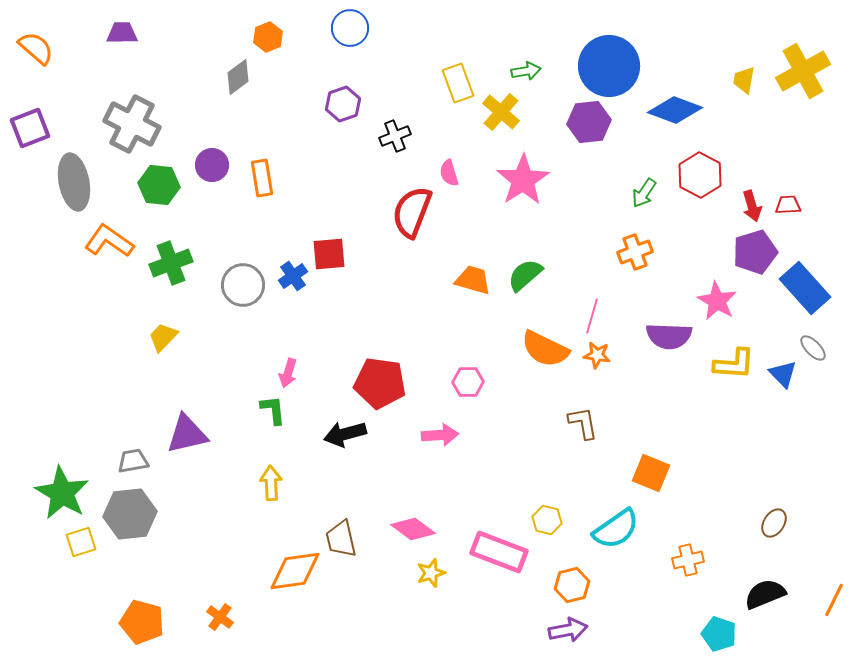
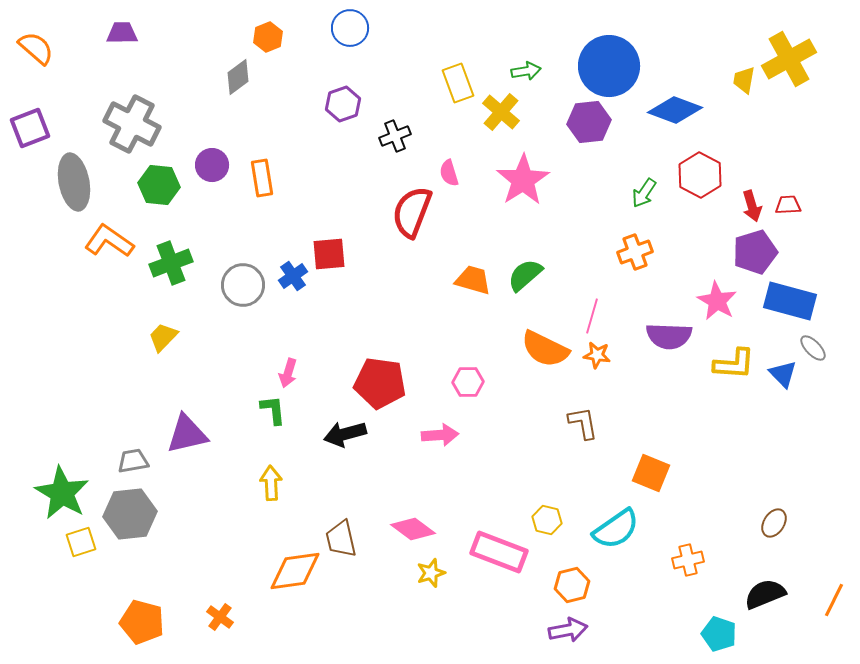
yellow cross at (803, 71): moved 14 px left, 12 px up
blue rectangle at (805, 288): moved 15 px left, 13 px down; rotated 33 degrees counterclockwise
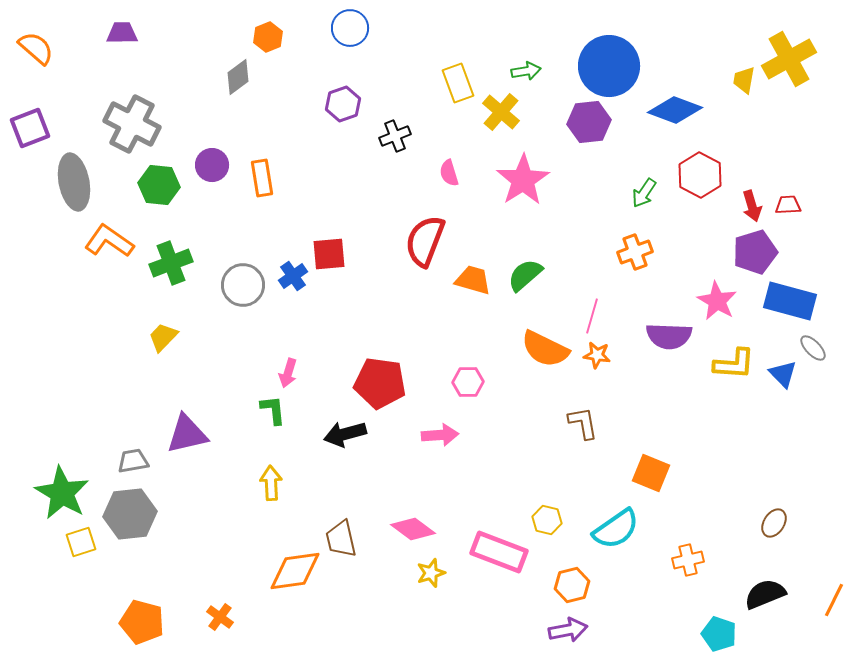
red semicircle at (412, 212): moved 13 px right, 29 px down
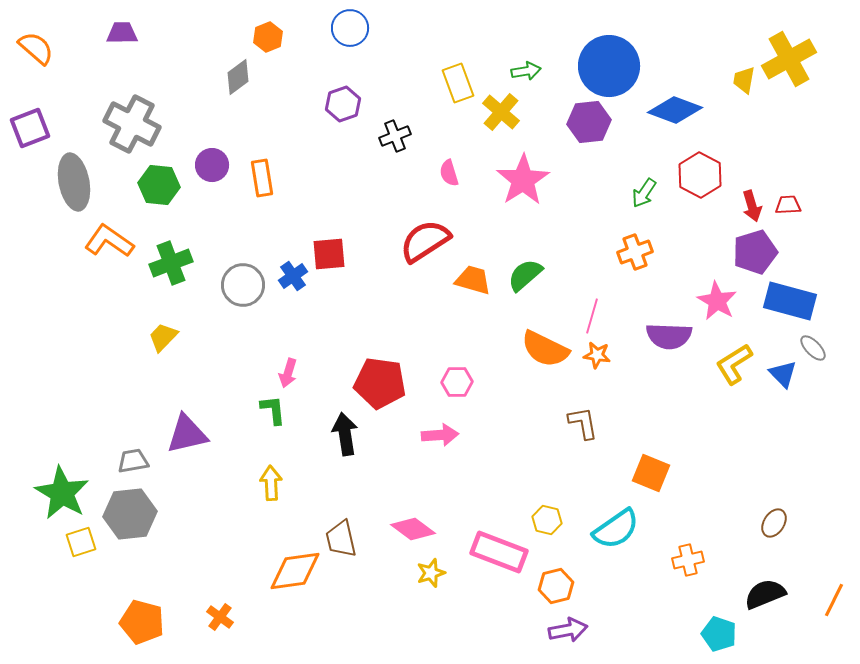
red semicircle at (425, 241): rotated 36 degrees clockwise
yellow L-shape at (734, 364): rotated 144 degrees clockwise
pink hexagon at (468, 382): moved 11 px left
black arrow at (345, 434): rotated 96 degrees clockwise
orange hexagon at (572, 585): moved 16 px left, 1 px down
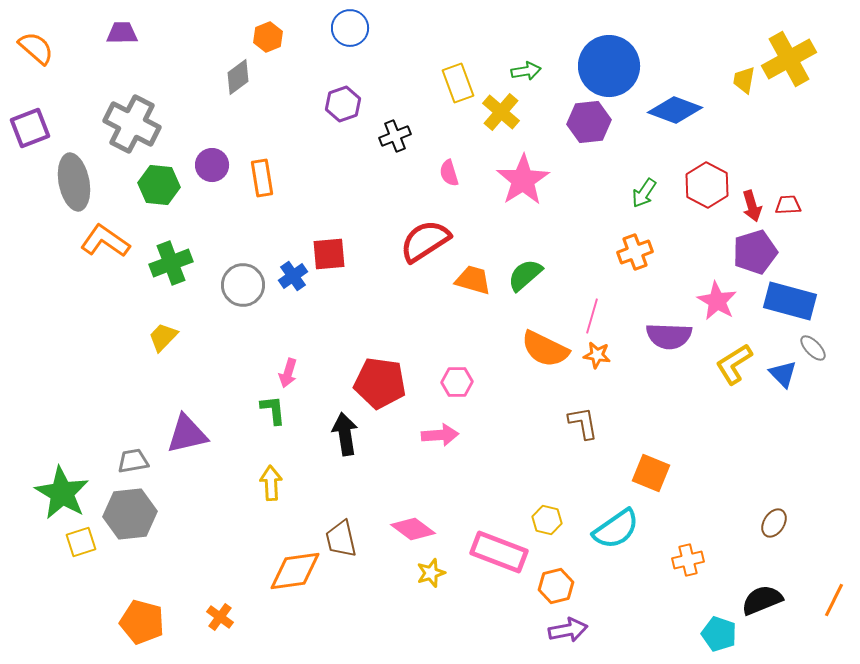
red hexagon at (700, 175): moved 7 px right, 10 px down
orange L-shape at (109, 241): moved 4 px left
black semicircle at (765, 594): moved 3 px left, 6 px down
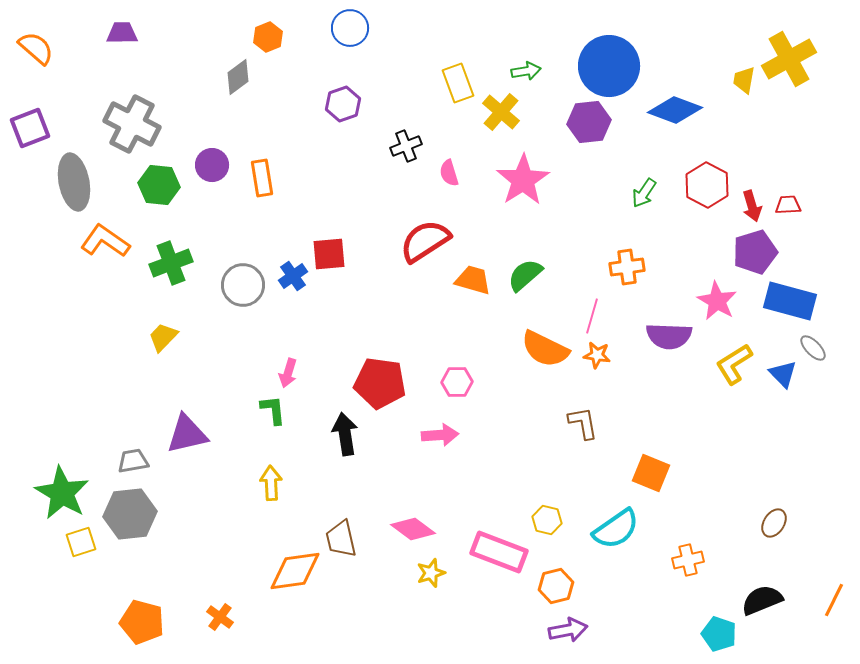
black cross at (395, 136): moved 11 px right, 10 px down
orange cross at (635, 252): moved 8 px left, 15 px down; rotated 12 degrees clockwise
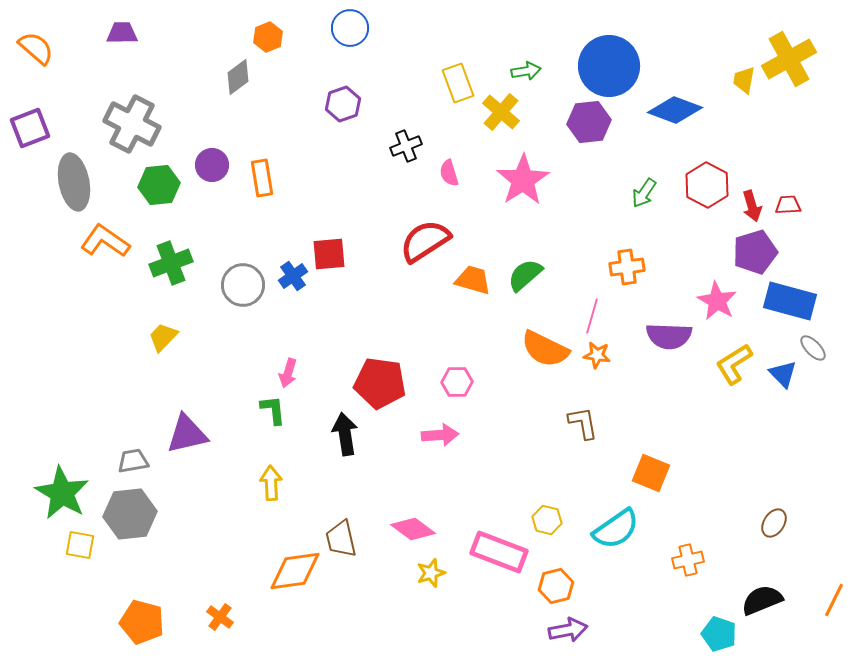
green hexagon at (159, 185): rotated 12 degrees counterclockwise
yellow square at (81, 542): moved 1 px left, 3 px down; rotated 28 degrees clockwise
